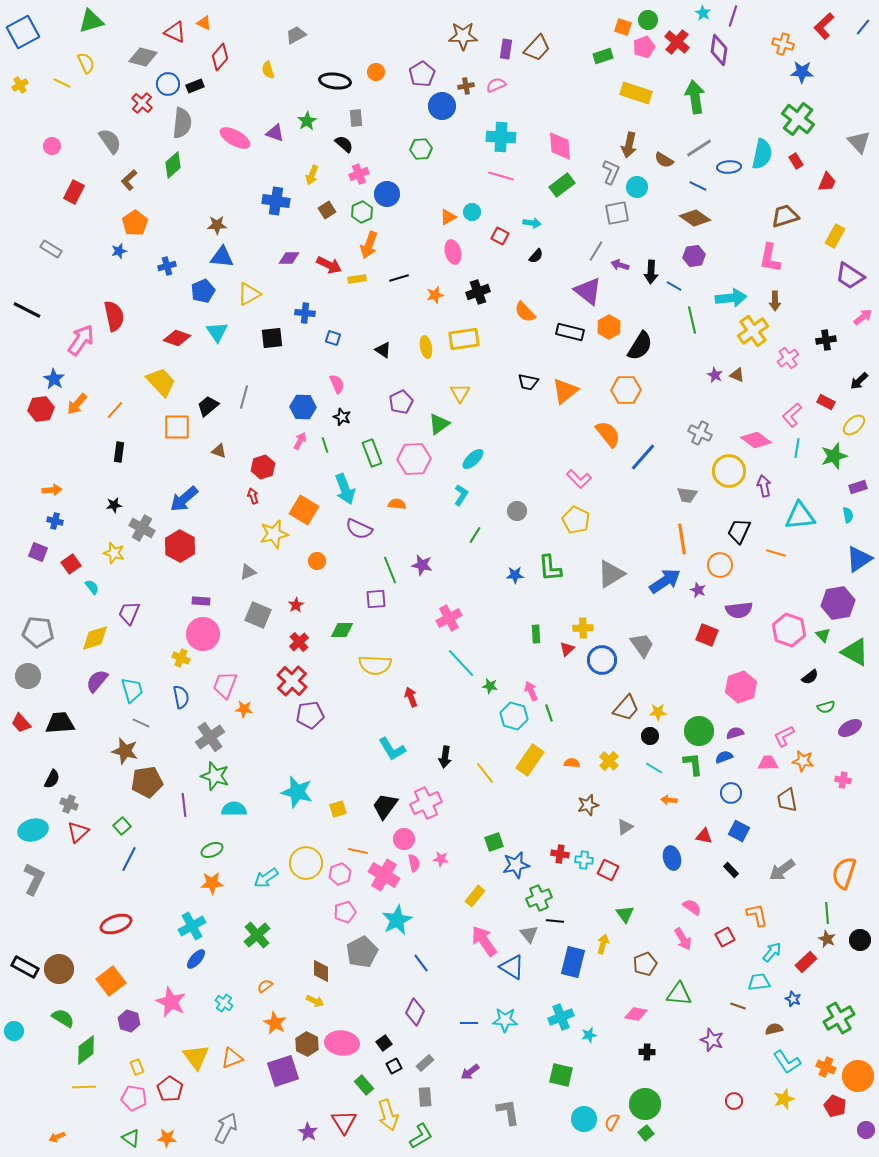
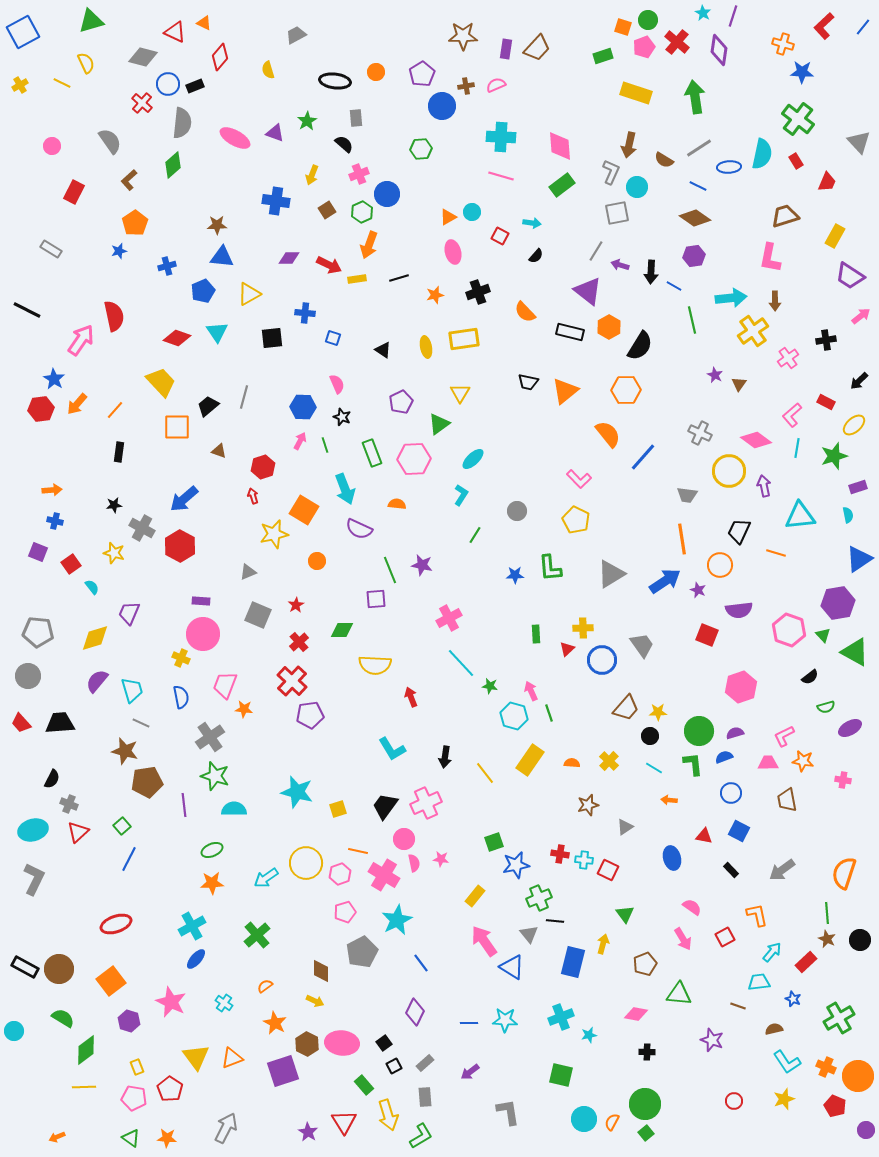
pink arrow at (863, 317): moved 2 px left, 1 px up
brown triangle at (737, 375): moved 2 px right, 9 px down; rotated 42 degrees clockwise
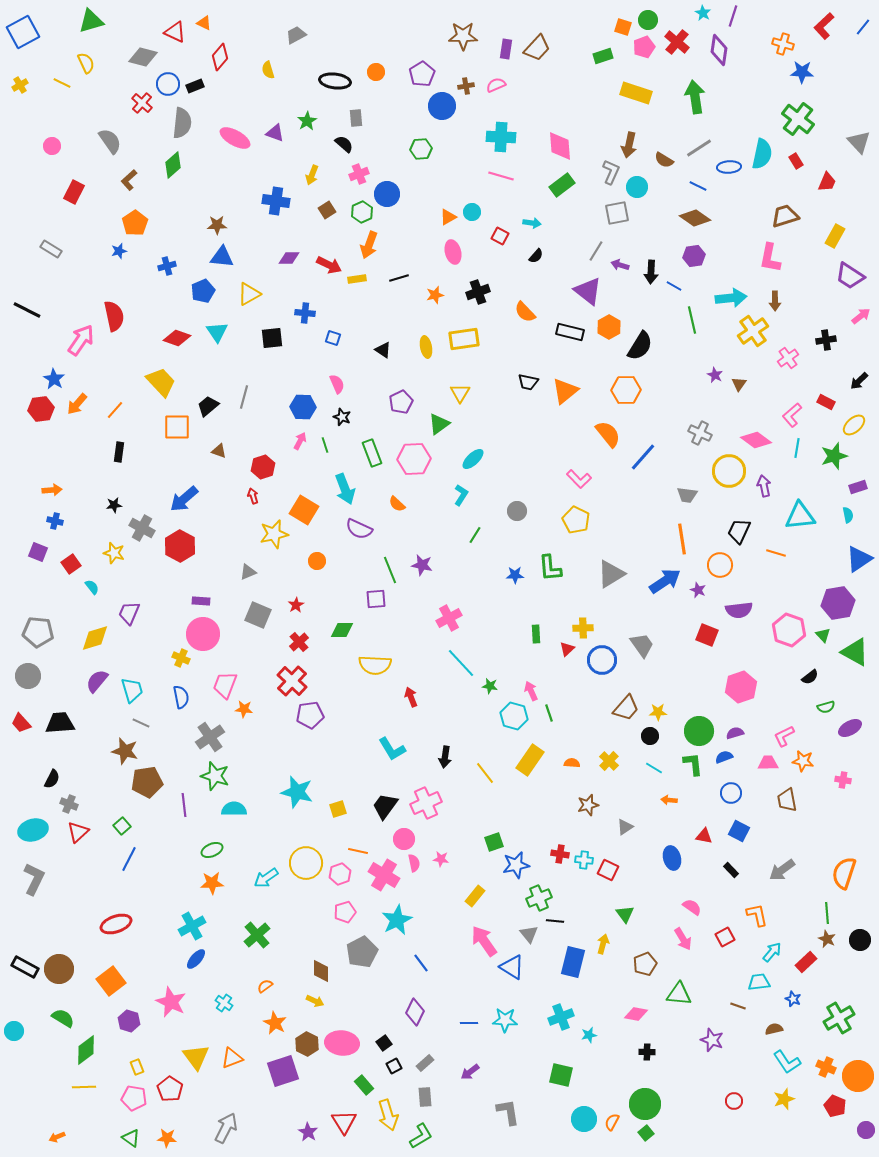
orange semicircle at (397, 504): rotated 144 degrees counterclockwise
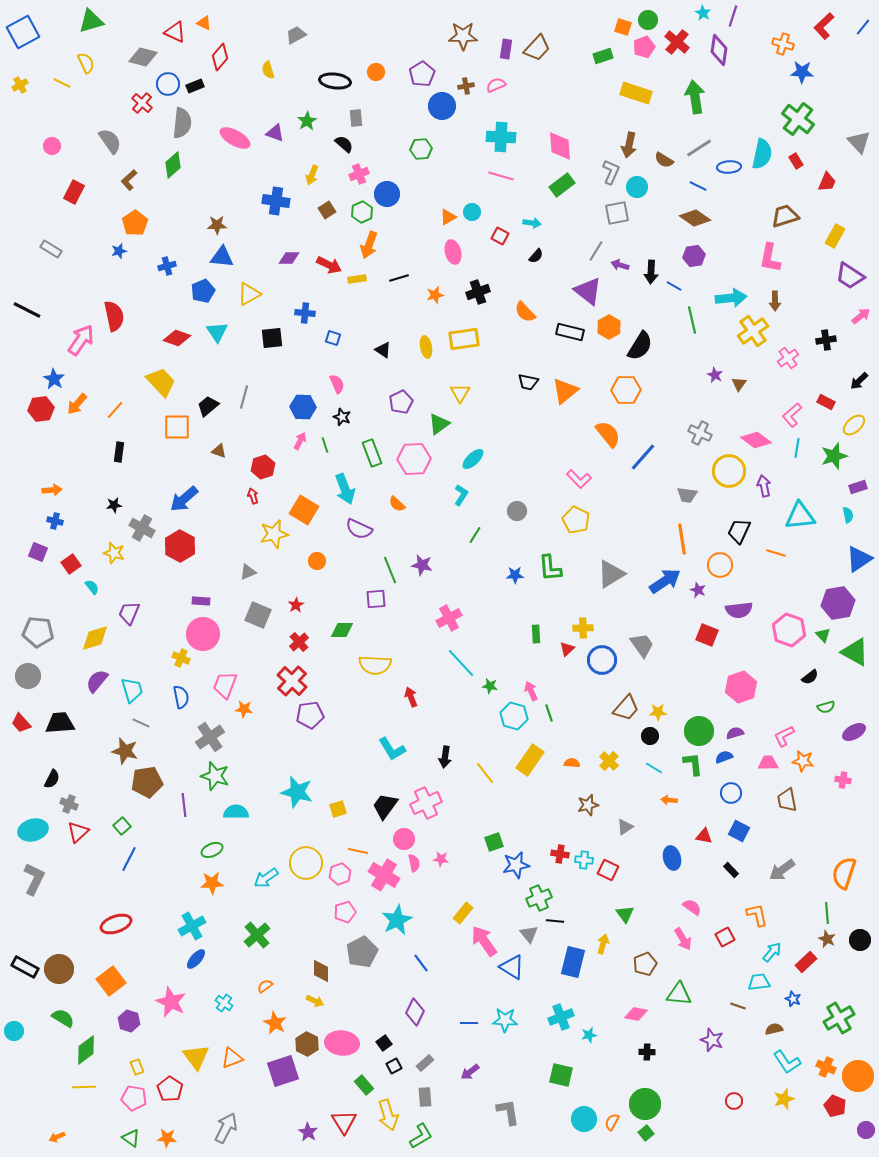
purple ellipse at (850, 728): moved 4 px right, 4 px down
cyan semicircle at (234, 809): moved 2 px right, 3 px down
yellow rectangle at (475, 896): moved 12 px left, 17 px down
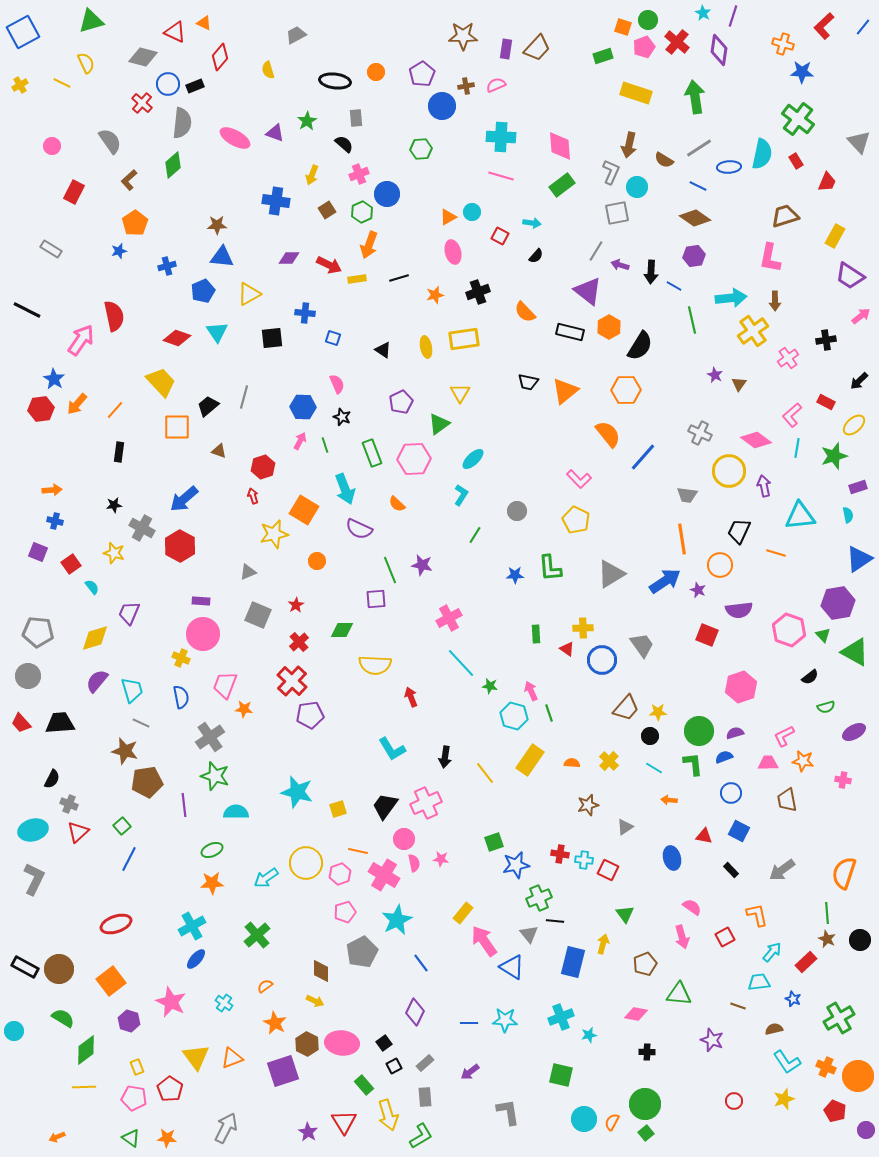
red triangle at (567, 649): rotated 42 degrees counterclockwise
pink arrow at (683, 939): moved 1 px left, 2 px up; rotated 15 degrees clockwise
red pentagon at (835, 1106): moved 5 px down
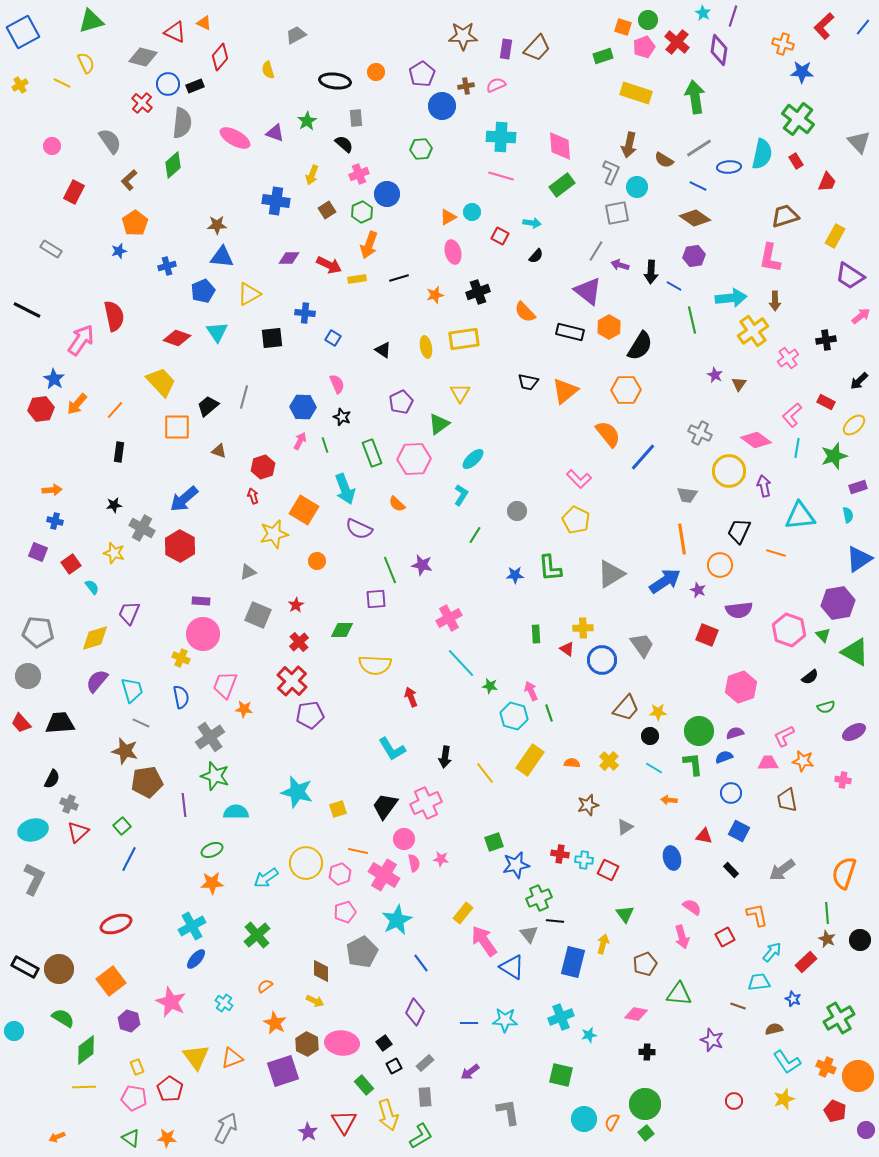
blue square at (333, 338): rotated 14 degrees clockwise
